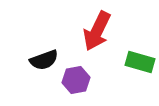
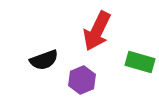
purple hexagon: moved 6 px right; rotated 12 degrees counterclockwise
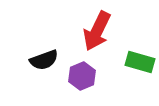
purple hexagon: moved 4 px up
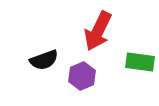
red arrow: moved 1 px right
green rectangle: rotated 8 degrees counterclockwise
